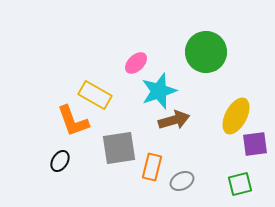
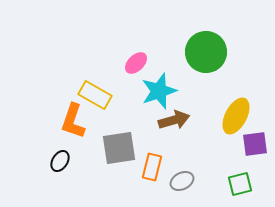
orange L-shape: rotated 39 degrees clockwise
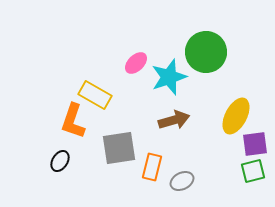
cyan star: moved 10 px right, 14 px up
green square: moved 13 px right, 13 px up
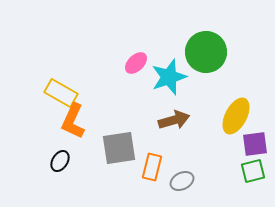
yellow rectangle: moved 34 px left, 2 px up
orange L-shape: rotated 6 degrees clockwise
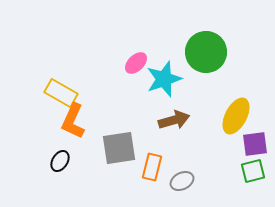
cyan star: moved 5 px left, 2 px down
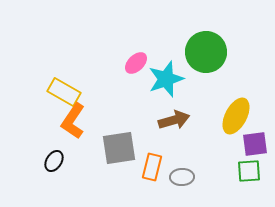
cyan star: moved 2 px right
yellow rectangle: moved 3 px right, 1 px up
orange L-shape: rotated 9 degrees clockwise
black ellipse: moved 6 px left
green square: moved 4 px left; rotated 10 degrees clockwise
gray ellipse: moved 4 px up; rotated 25 degrees clockwise
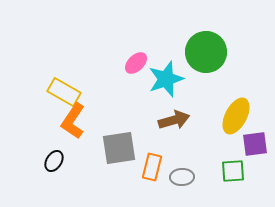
green square: moved 16 px left
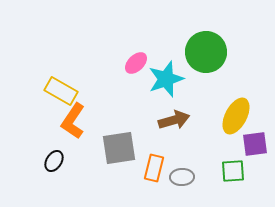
yellow rectangle: moved 3 px left, 1 px up
orange rectangle: moved 2 px right, 1 px down
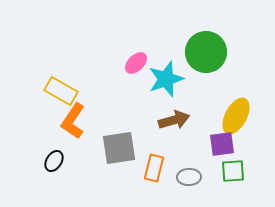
purple square: moved 33 px left
gray ellipse: moved 7 px right
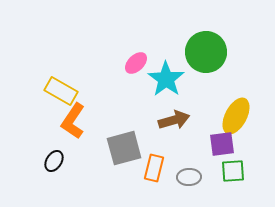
cyan star: rotated 18 degrees counterclockwise
gray square: moved 5 px right; rotated 6 degrees counterclockwise
